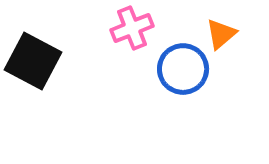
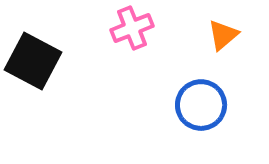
orange triangle: moved 2 px right, 1 px down
blue circle: moved 18 px right, 36 px down
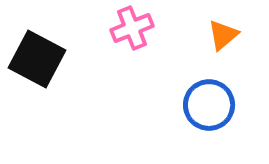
black square: moved 4 px right, 2 px up
blue circle: moved 8 px right
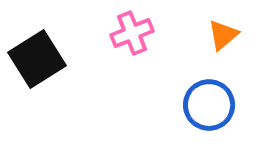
pink cross: moved 5 px down
black square: rotated 30 degrees clockwise
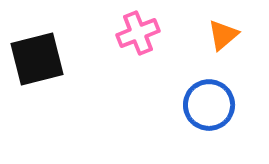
pink cross: moved 6 px right
black square: rotated 18 degrees clockwise
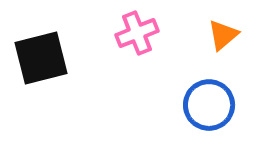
pink cross: moved 1 px left
black square: moved 4 px right, 1 px up
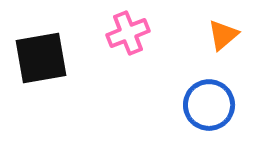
pink cross: moved 9 px left
black square: rotated 4 degrees clockwise
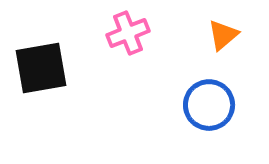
black square: moved 10 px down
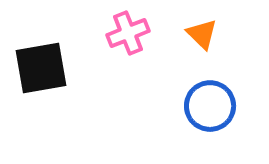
orange triangle: moved 21 px left, 1 px up; rotated 36 degrees counterclockwise
blue circle: moved 1 px right, 1 px down
